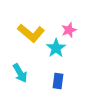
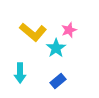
yellow L-shape: moved 2 px right, 1 px up
cyan arrow: rotated 30 degrees clockwise
blue rectangle: rotated 42 degrees clockwise
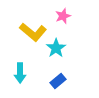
pink star: moved 6 px left, 14 px up
